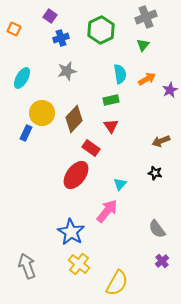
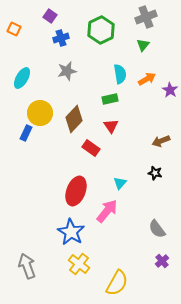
purple star: rotated 14 degrees counterclockwise
green rectangle: moved 1 px left, 1 px up
yellow circle: moved 2 px left
red ellipse: moved 16 px down; rotated 16 degrees counterclockwise
cyan triangle: moved 1 px up
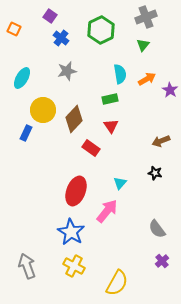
blue cross: rotated 35 degrees counterclockwise
yellow circle: moved 3 px right, 3 px up
yellow cross: moved 5 px left, 2 px down; rotated 10 degrees counterclockwise
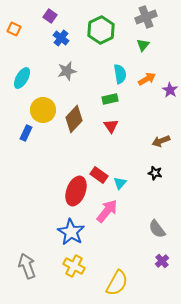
red rectangle: moved 8 px right, 27 px down
